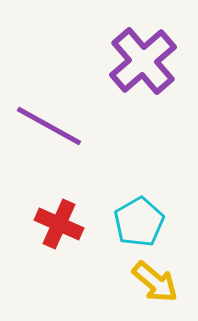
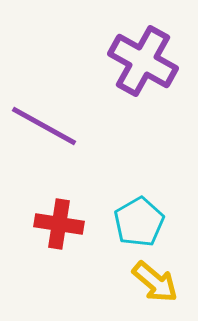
purple cross: rotated 20 degrees counterclockwise
purple line: moved 5 px left
red cross: rotated 15 degrees counterclockwise
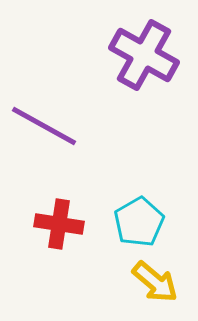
purple cross: moved 1 px right, 6 px up
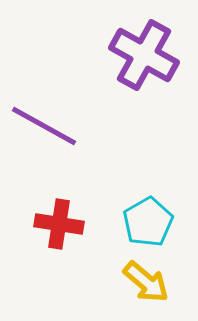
cyan pentagon: moved 9 px right
yellow arrow: moved 9 px left
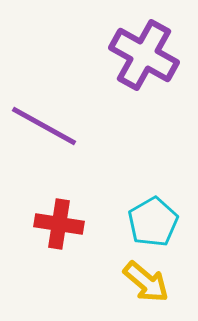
cyan pentagon: moved 5 px right
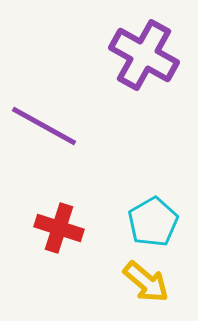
red cross: moved 4 px down; rotated 9 degrees clockwise
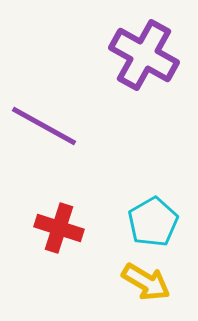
yellow arrow: rotated 9 degrees counterclockwise
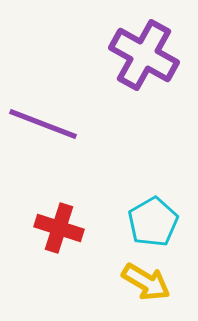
purple line: moved 1 px left, 2 px up; rotated 8 degrees counterclockwise
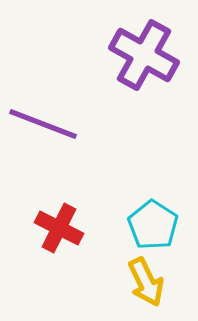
cyan pentagon: moved 3 px down; rotated 9 degrees counterclockwise
red cross: rotated 9 degrees clockwise
yellow arrow: rotated 33 degrees clockwise
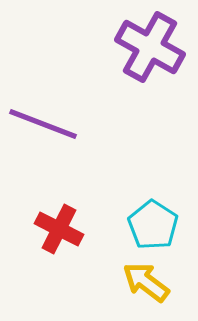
purple cross: moved 6 px right, 8 px up
red cross: moved 1 px down
yellow arrow: rotated 153 degrees clockwise
